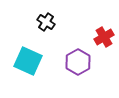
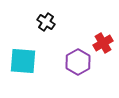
red cross: moved 1 px left, 6 px down
cyan square: moved 5 px left; rotated 20 degrees counterclockwise
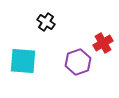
purple hexagon: rotated 10 degrees clockwise
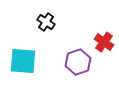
red cross: moved 1 px right, 1 px up; rotated 24 degrees counterclockwise
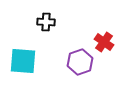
black cross: rotated 30 degrees counterclockwise
purple hexagon: moved 2 px right
